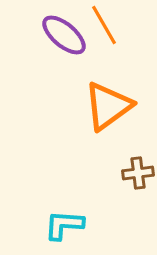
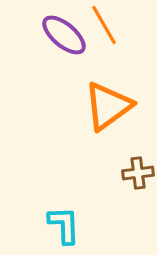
cyan L-shape: rotated 84 degrees clockwise
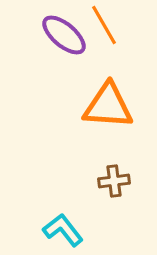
orange triangle: rotated 40 degrees clockwise
brown cross: moved 24 px left, 8 px down
cyan L-shape: moved 1 px left, 5 px down; rotated 36 degrees counterclockwise
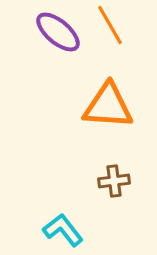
orange line: moved 6 px right
purple ellipse: moved 6 px left, 3 px up
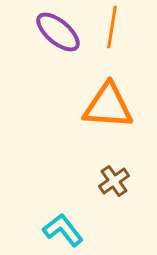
orange line: moved 2 px right, 2 px down; rotated 39 degrees clockwise
brown cross: rotated 28 degrees counterclockwise
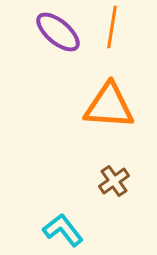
orange triangle: moved 1 px right
